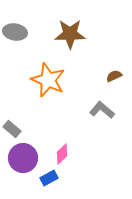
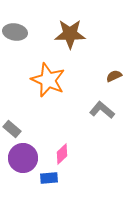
blue rectangle: rotated 24 degrees clockwise
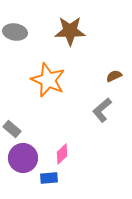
brown star: moved 3 px up
gray L-shape: rotated 80 degrees counterclockwise
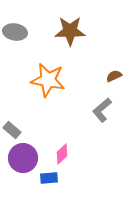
orange star: rotated 12 degrees counterclockwise
gray rectangle: moved 1 px down
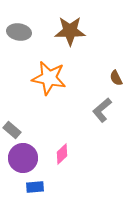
gray ellipse: moved 4 px right
brown semicircle: moved 2 px right, 2 px down; rotated 91 degrees counterclockwise
orange star: moved 1 px right, 2 px up
blue rectangle: moved 14 px left, 9 px down
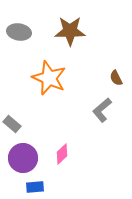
orange star: rotated 12 degrees clockwise
gray rectangle: moved 6 px up
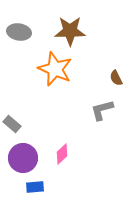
orange star: moved 6 px right, 9 px up
gray L-shape: rotated 25 degrees clockwise
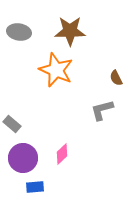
orange star: moved 1 px right, 1 px down
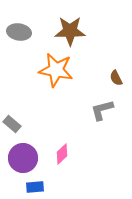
orange star: rotated 12 degrees counterclockwise
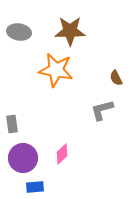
gray rectangle: rotated 42 degrees clockwise
